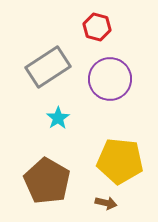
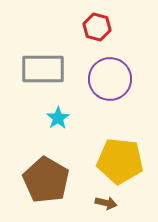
gray rectangle: moved 5 px left, 2 px down; rotated 33 degrees clockwise
brown pentagon: moved 1 px left, 1 px up
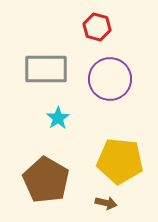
gray rectangle: moved 3 px right
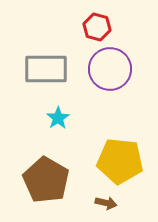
purple circle: moved 10 px up
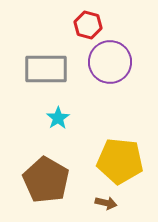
red hexagon: moved 9 px left, 2 px up
purple circle: moved 7 px up
